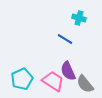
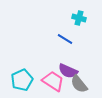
purple semicircle: rotated 42 degrees counterclockwise
cyan pentagon: moved 1 px down
gray semicircle: moved 6 px left
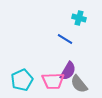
purple semicircle: rotated 84 degrees counterclockwise
pink trapezoid: rotated 145 degrees clockwise
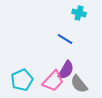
cyan cross: moved 5 px up
purple semicircle: moved 2 px left, 1 px up
pink trapezoid: rotated 45 degrees counterclockwise
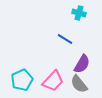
purple semicircle: moved 16 px right, 6 px up
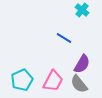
cyan cross: moved 3 px right, 3 px up; rotated 24 degrees clockwise
blue line: moved 1 px left, 1 px up
pink trapezoid: rotated 15 degrees counterclockwise
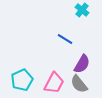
blue line: moved 1 px right, 1 px down
pink trapezoid: moved 1 px right, 2 px down
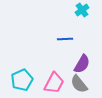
cyan cross: rotated 16 degrees clockwise
blue line: rotated 35 degrees counterclockwise
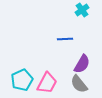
pink trapezoid: moved 7 px left
